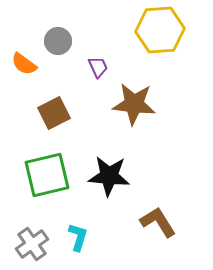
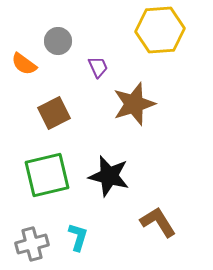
brown star: rotated 24 degrees counterclockwise
black star: rotated 9 degrees clockwise
gray cross: rotated 20 degrees clockwise
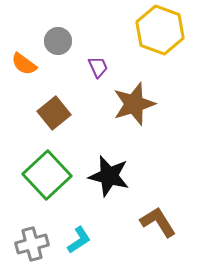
yellow hexagon: rotated 24 degrees clockwise
brown square: rotated 12 degrees counterclockwise
green square: rotated 30 degrees counterclockwise
cyan L-shape: moved 1 px right, 3 px down; rotated 40 degrees clockwise
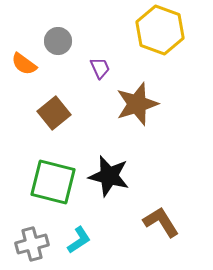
purple trapezoid: moved 2 px right, 1 px down
brown star: moved 3 px right
green square: moved 6 px right, 7 px down; rotated 33 degrees counterclockwise
brown L-shape: moved 3 px right
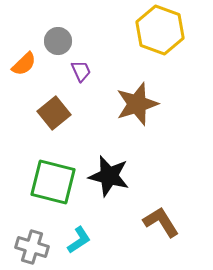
orange semicircle: rotated 80 degrees counterclockwise
purple trapezoid: moved 19 px left, 3 px down
gray cross: moved 3 px down; rotated 32 degrees clockwise
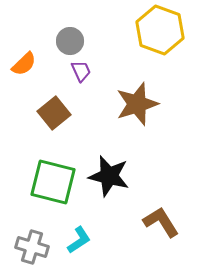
gray circle: moved 12 px right
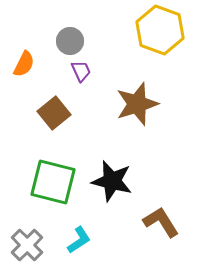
orange semicircle: rotated 20 degrees counterclockwise
black star: moved 3 px right, 5 px down
gray cross: moved 5 px left, 2 px up; rotated 28 degrees clockwise
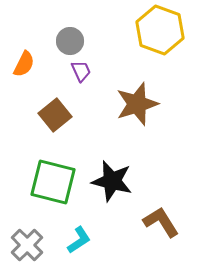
brown square: moved 1 px right, 2 px down
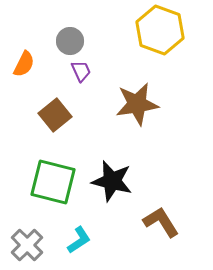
brown star: rotated 9 degrees clockwise
